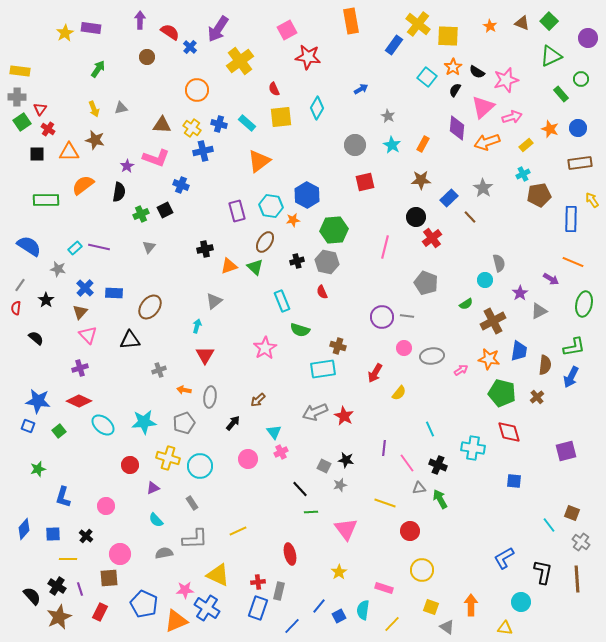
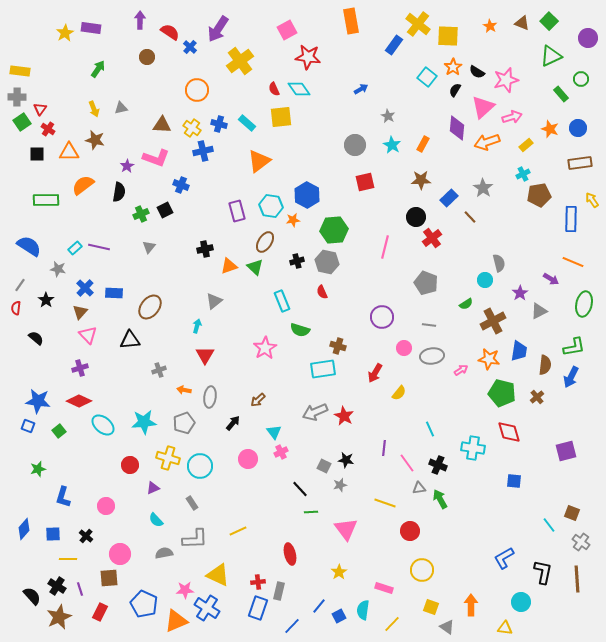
cyan diamond at (317, 108): moved 18 px left, 19 px up; rotated 65 degrees counterclockwise
gray line at (407, 316): moved 22 px right, 9 px down
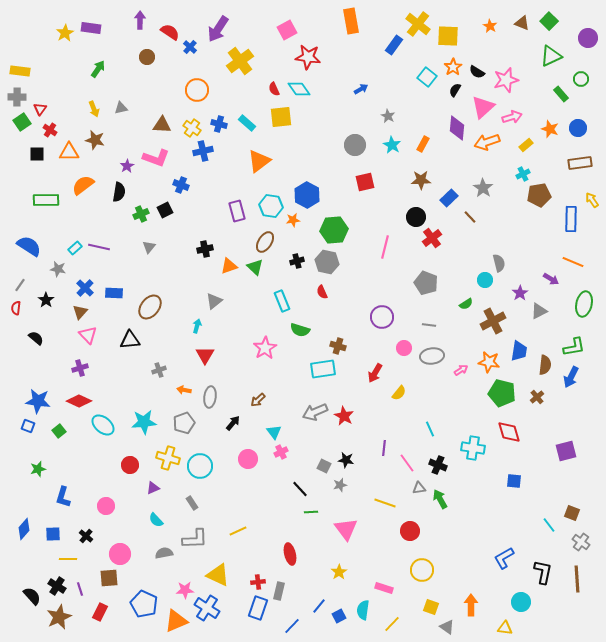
red cross at (48, 129): moved 2 px right, 1 px down
orange star at (489, 359): moved 3 px down
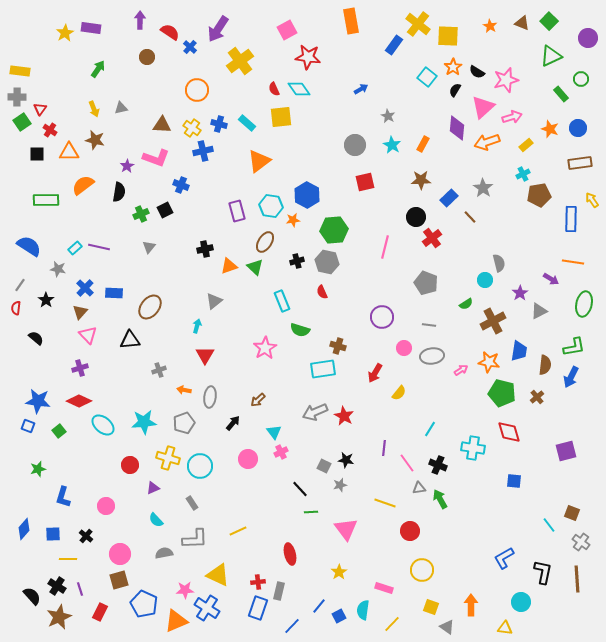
orange line at (573, 262): rotated 15 degrees counterclockwise
cyan line at (430, 429): rotated 56 degrees clockwise
brown square at (109, 578): moved 10 px right, 2 px down; rotated 12 degrees counterclockwise
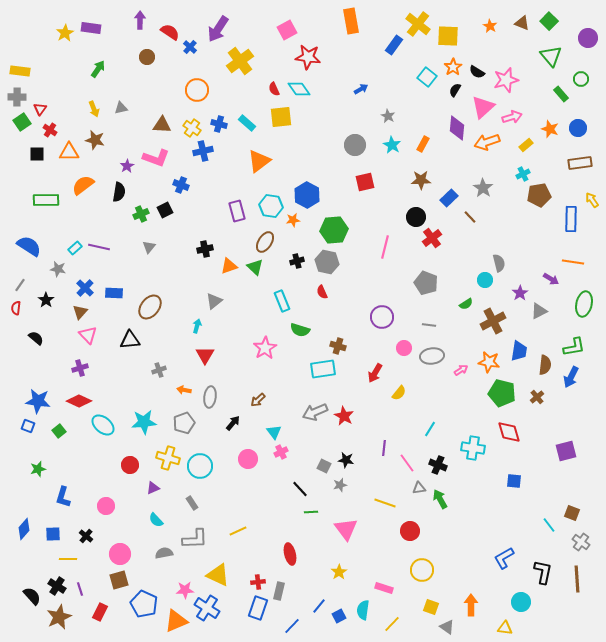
green triangle at (551, 56): rotated 45 degrees counterclockwise
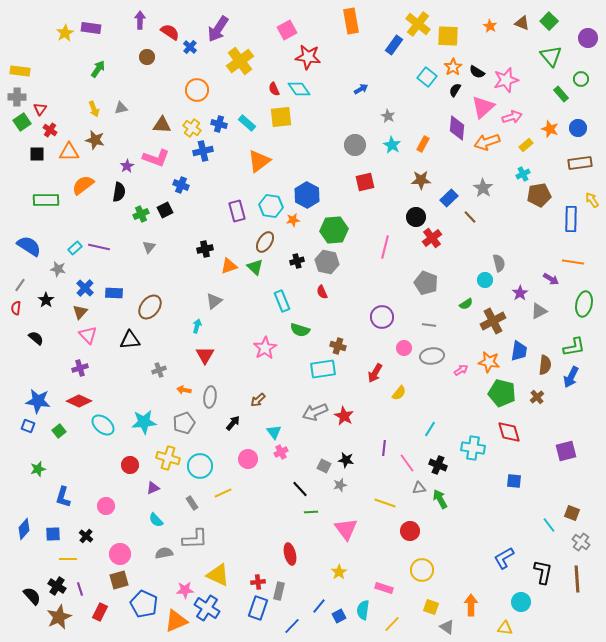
yellow line at (238, 531): moved 15 px left, 38 px up
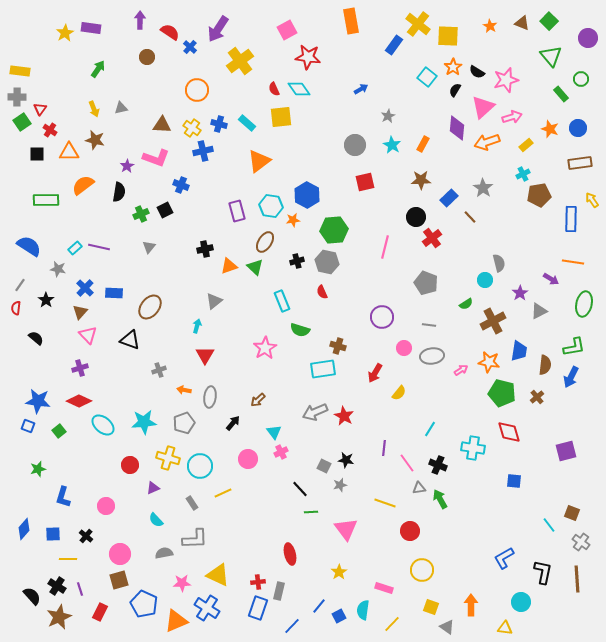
gray star at (388, 116): rotated 16 degrees clockwise
black triangle at (130, 340): rotated 25 degrees clockwise
pink star at (185, 590): moved 3 px left, 7 px up
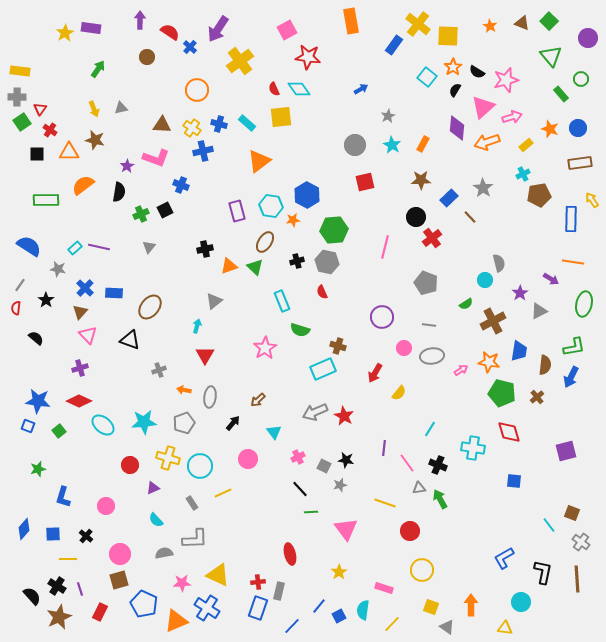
cyan rectangle at (323, 369): rotated 15 degrees counterclockwise
pink cross at (281, 452): moved 17 px right, 5 px down
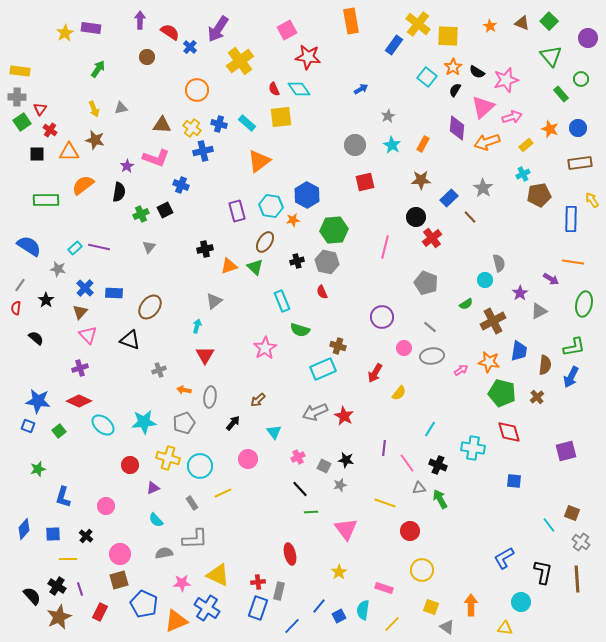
gray line at (429, 325): moved 1 px right, 2 px down; rotated 32 degrees clockwise
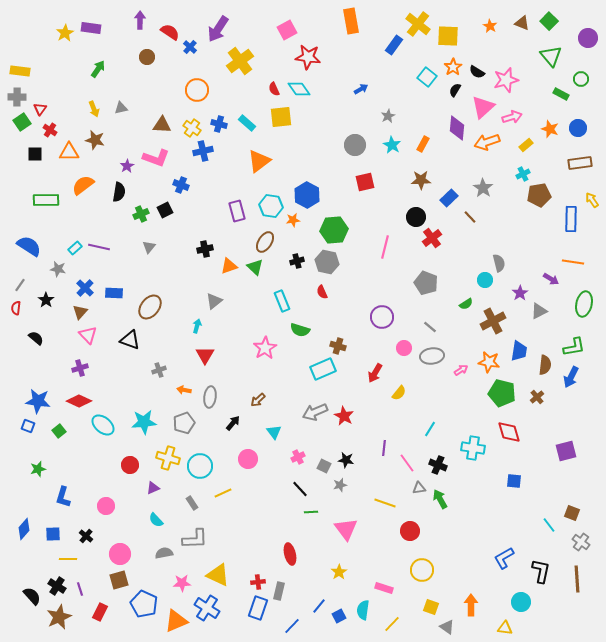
green rectangle at (561, 94): rotated 21 degrees counterclockwise
black square at (37, 154): moved 2 px left
black L-shape at (543, 572): moved 2 px left, 1 px up
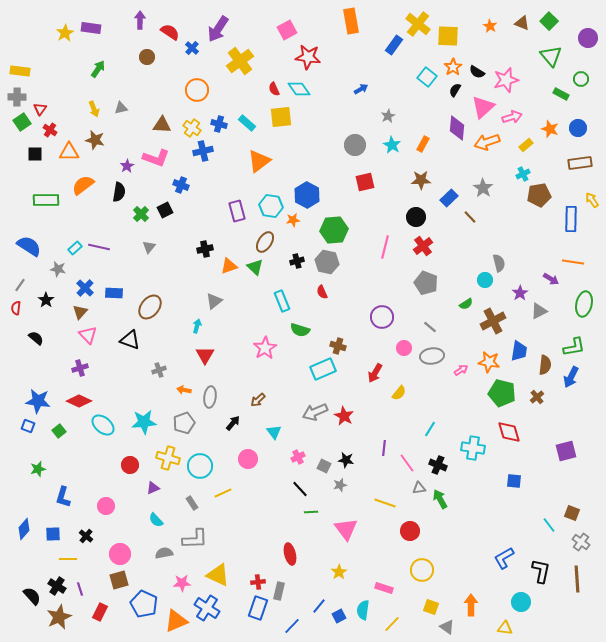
blue cross at (190, 47): moved 2 px right, 1 px down
green cross at (141, 214): rotated 21 degrees counterclockwise
red cross at (432, 238): moved 9 px left, 8 px down
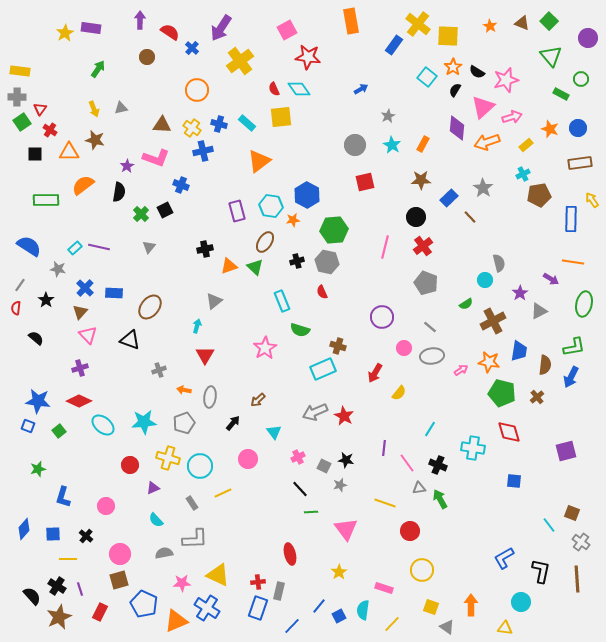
purple arrow at (218, 29): moved 3 px right, 1 px up
